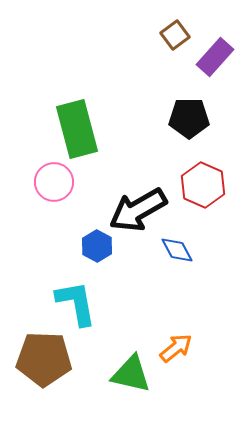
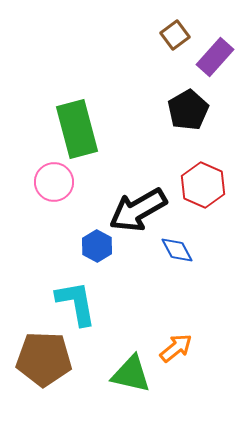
black pentagon: moved 1 px left, 8 px up; rotated 30 degrees counterclockwise
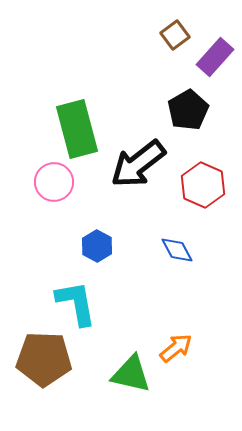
black arrow: moved 46 px up; rotated 8 degrees counterclockwise
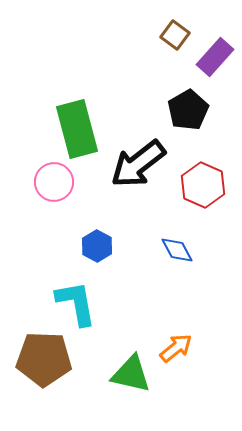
brown square: rotated 16 degrees counterclockwise
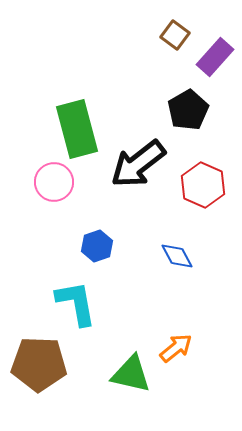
blue hexagon: rotated 12 degrees clockwise
blue diamond: moved 6 px down
brown pentagon: moved 5 px left, 5 px down
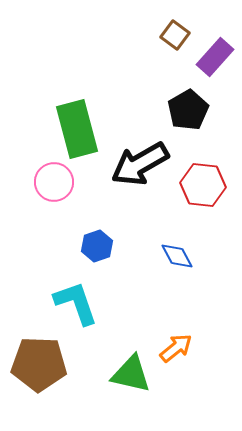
black arrow: moved 2 px right; rotated 8 degrees clockwise
red hexagon: rotated 18 degrees counterclockwise
cyan L-shape: rotated 9 degrees counterclockwise
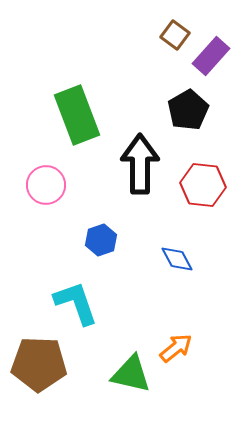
purple rectangle: moved 4 px left, 1 px up
green rectangle: moved 14 px up; rotated 6 degrees counterclockwise
black arrow: rotated 120 degrees clockwise
pink circle: moved 8 px left, 3 px down
blue hexagon: moved 4 px right, 6 px up
blue diamond: moved 3 px down
